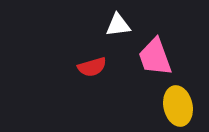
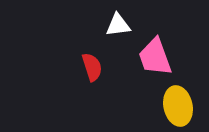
red semicircle: rotated 92 degrees counterclockwise
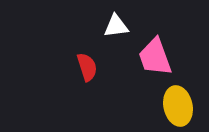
white triangle: moved 2 px left, 1 px down
red semicircle: moved 5 px left
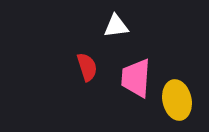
pink trapezoid: moved 19 px left, 21 px down; rotated 24 degrees clockwise
yellow ellipse: moved 1 px left, 6 px up
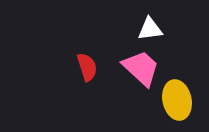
white triangle: moved 34 px right, 3 px down
pink trapezoid: moved 5 px right, 10 px up; rotated 129 degrees clockwise
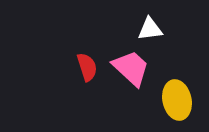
pink trapezoid: moved 10 px left
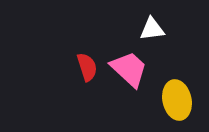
white triangle: moved 2 px right
pink trapezoid: moved 2 px left, 1 px down
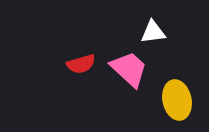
white triangle: moved 1 px right, 3 px down
red semicircle: moved 6 px left, 3 px up; rotated 92 degrees clockwise
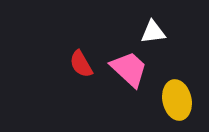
red semicircle: rotated 76 degrees clockwise
